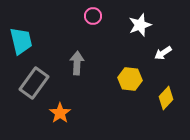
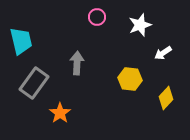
pink circle: moved 4 px right, 1 px down
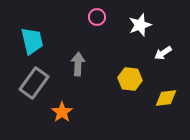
cyan trapezoid: moved 11 px right
gray arrow: moved 1 px right, 1 px down
yellow diamond: rotated 40 degrees clockwise
orange star: moved 2 px right, 1 px up
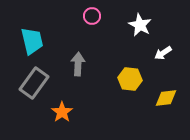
pink circle: moved 5 px left, 1 px up
white star: rotated 25 degrees counterclockwise
